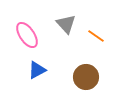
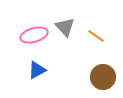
gray triangle: moved 1 px left, 3 px down
pink ellipse: moved 7 px right; rotated 72 degrees counterclockwise
brown circle: moved 17 px right
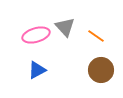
pink ellipse: moved 2 px right
brown circle: moved 2 px left, 7 px up
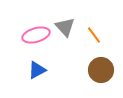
orange line: moved 2 px left, 1 px up; rotated 18 degrees clockwise
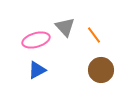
pink ellipse: moved 5 px down
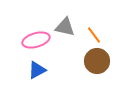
gray triangle: rotated 35 degrees counterclockwise
brown circle: moved 4 px left, 9 px up
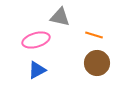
gray triangle: moved 5 px left, 10 px up
orange line: rotated 36 degrees counterclockwise
brown circle: moved 2 px down
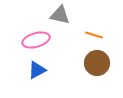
gray triangle: moved 2 px up
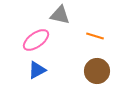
orange line: moved 1 px right, 1 px down
pink ellipse: rotated 20 degrees counterclockwise
brown circle: moved 8 px down
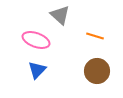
gray triangle: rotated 30 degrees clockwise
pink ellipse: rotated 56 degrees clockwise
blue triangle: rotated 18 degrees counterclockwise
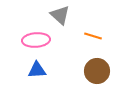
orange line: moved 2 px left
pink ellipse: rotated 24 degrees counterclockwise
blue triangle: rotated 42 degrees clockwise
